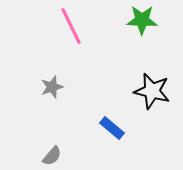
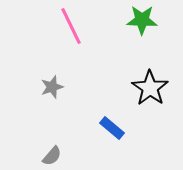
black star: moved 2 px left, 3 px up; rotated 21 degrees clockwise
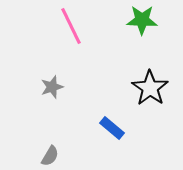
gray semicircle: moved 2 px left; rotated 10 degrees counterclockwise
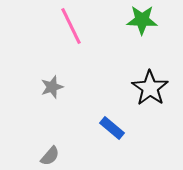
gray semicircle: rotated 10 degrees clockwise
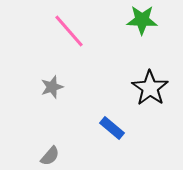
pink line: moved 2 px left, 5 px down; rotated 15 degrees counterclockwise
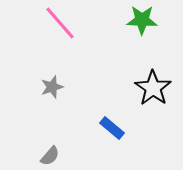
pink line: moved 9 px left, 8 px up
black star: moved 3 px right
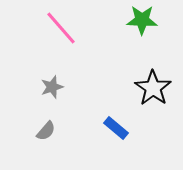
pink line: moved 1 px right, 5 px down
blue rectangle: moved 4 px right
gray semicircle: moved 4 px left, 25 px up
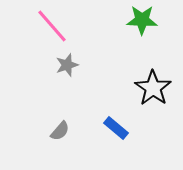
pink line: moved 9 px left, 2 px up
gray star: moved 15 px right, 22 px up
gray semicircle: moved 14 px right
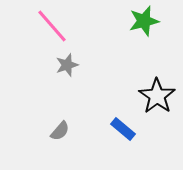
green star: moved 2 px right, 1 px down; rotated 16 degrees counterclockwise
black star: moved 4 px right, 8 px down
blue rectangle: moved 7 px right, 1 px down
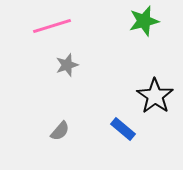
pink line: rotated 66 degrees counterclockwise
black star: moved 2 px left
